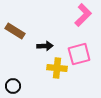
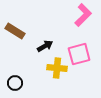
black arrow: rotated 28 degrees counterclockwise
black circle: moved 2 px right, 3 px up
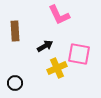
pink L-shape: moved 24 px left; rotated 110 degrees clockwise
brown rectangle: rotated 54 degrees clockwise
pink square: rotated 25 degrees clockwise
yellow cross: rotated 30 degrees counterclockwise
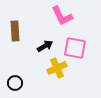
pink L-shape: moved 3 px right, 1 px down
pink square: moved 4 px left, 6 px up
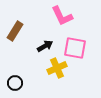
brown rectangle: rotated 36 degrees clockwise
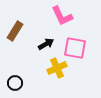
black arrow: moved 1 px right, 2 px up
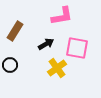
pink L-shape: rotated 75 degrees counterclockwise
pink square: moved 2 px right
yellow cross: rotated 12 degrees counterclockwise
black circle: moved 5 px left, 18 px up
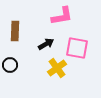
brown rectangle: rotated 30 degrees counterclockwise
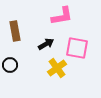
brown rectangle: rotated 12 degrees counterclockwise
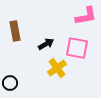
pink L-shape: moved 24 px right
black circle: moved 18 px down
